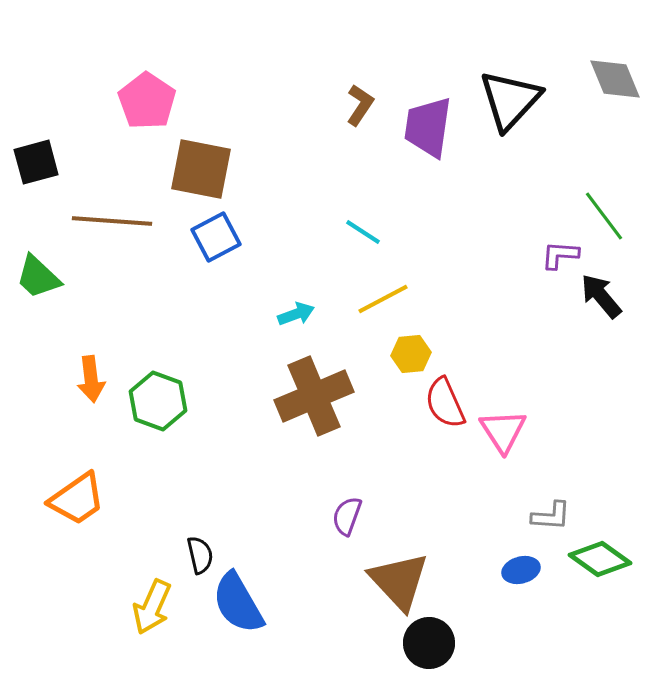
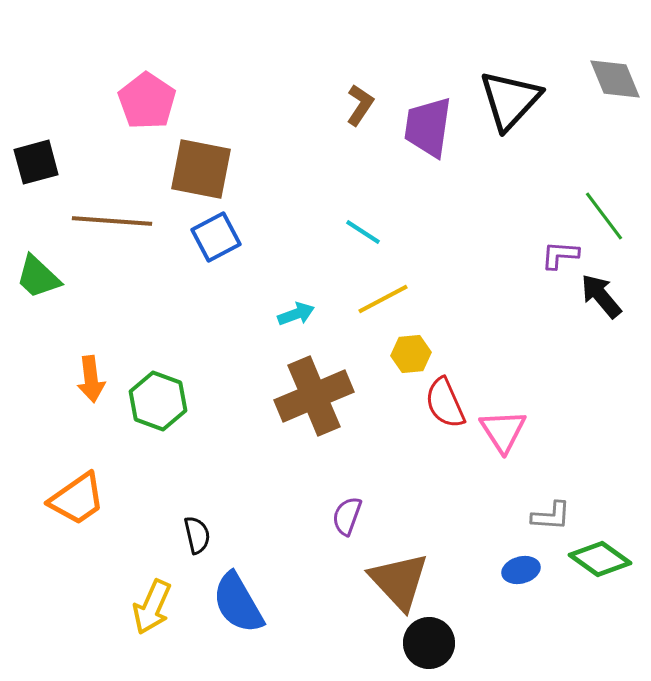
black semicircle: moved 3 px left, 20 px up
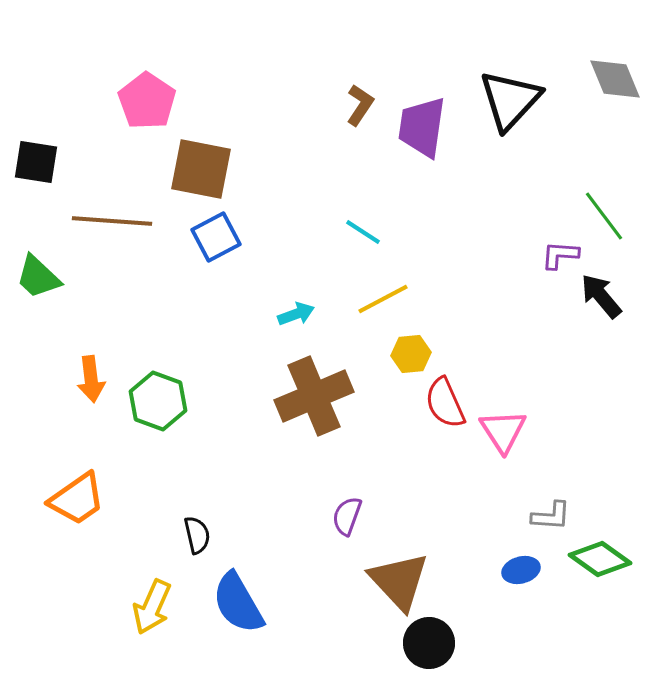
purple trapezoid: moved 6 px left
black square: rotated 24 degrees clockwise
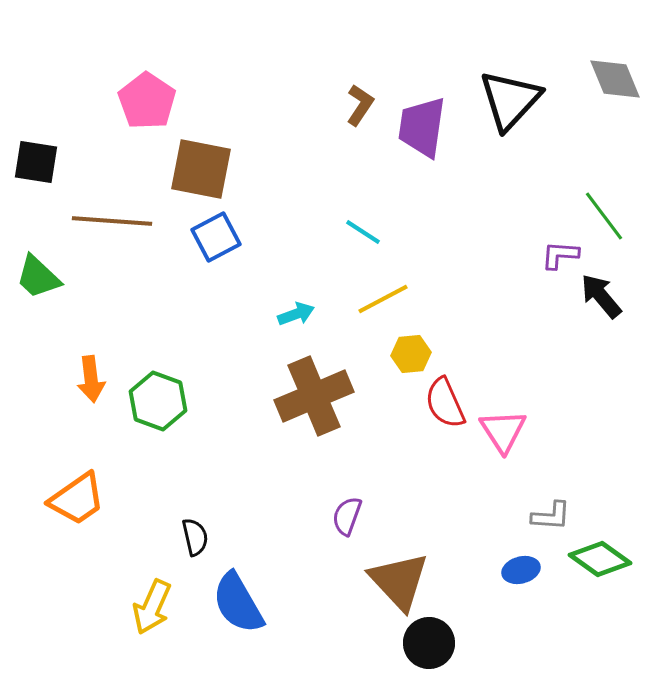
black semicircle: moved 2 px left, 2 px down
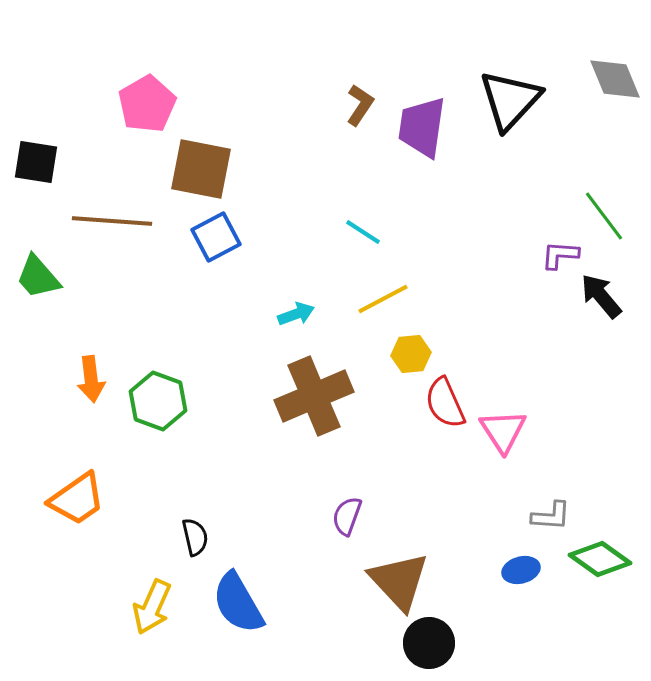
pink pentagon: moved 3 px down; rotated 8 degrees clockwise
green trapezoid: rotated 6 degrees clockwise
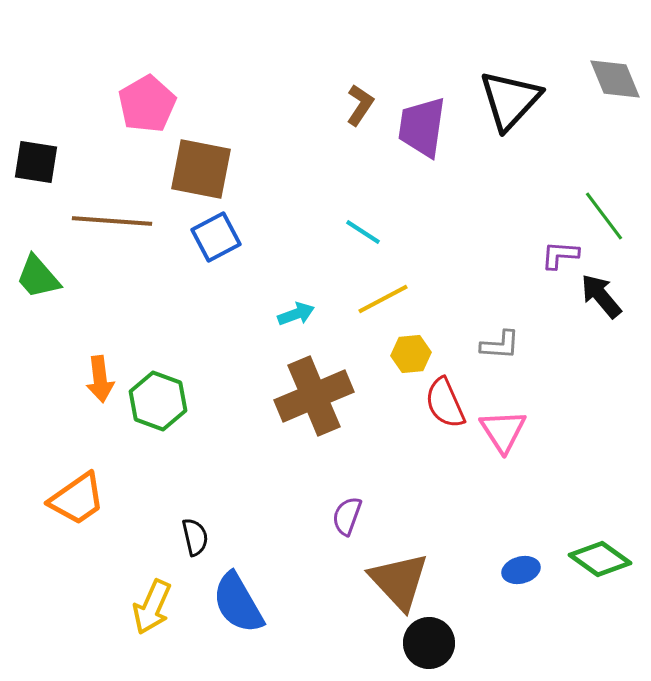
orange arrow: moved 9 px right
gray L-shape: moved 51 px left, 171 px up
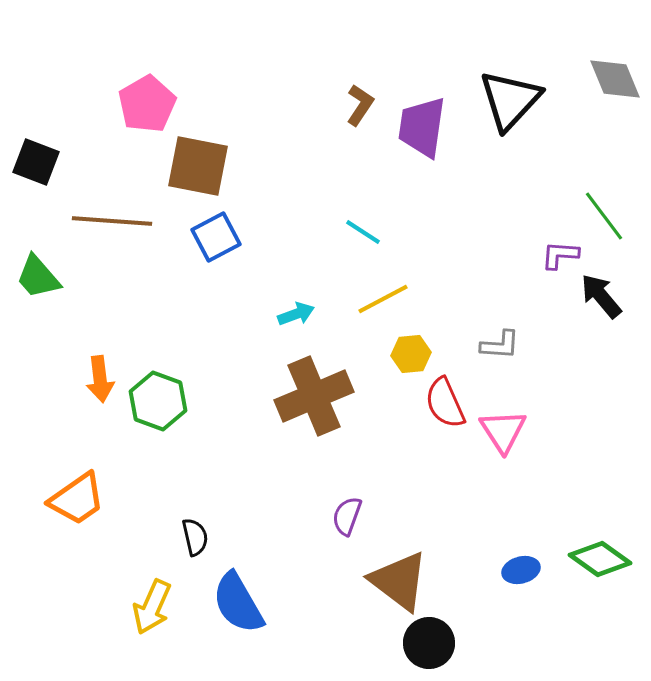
black square: rotated 12 degrees clockwise
brown square: moved 3 px left, 3 px up
brown triangle: rotated 10 degrees counterclockwise
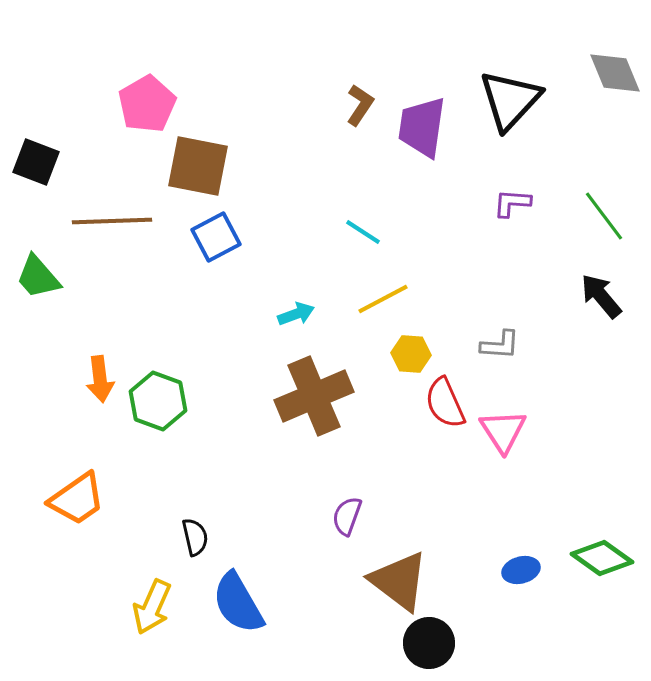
gray diamond: moved 6 px up
brown line: rotated 6 degrees counterclockwise
purple L-shape: moved 48 px left, 52 px up
yellow hexagon: rotated 9 degrees clockwise
green diamond: moved 2 px right, 1 px up
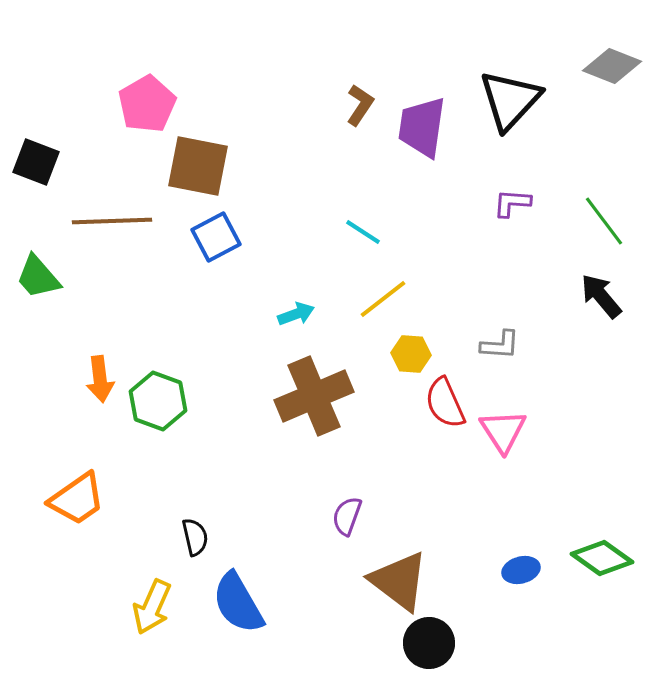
gray diamond: moved 3 px left, 7 px up; rotated 46 degrees counterclockwise
green line: moved 5 px down
yellow line: rotated 10 degrees counterclockwise
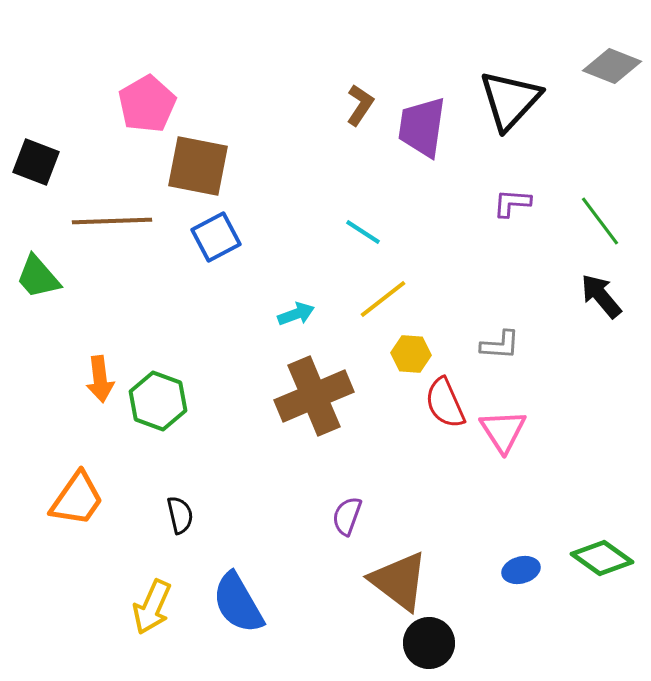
green line: moved 4 px left
orange trapezoid: rotated 20 degrees counterclockwise
black semicircle: moved 15 px left, 22 px up
